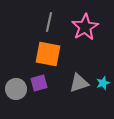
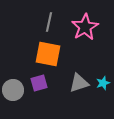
gray circle: moved 3 px left, 1 px down
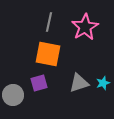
gray circle: moved 5 px down
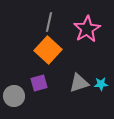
pink star: moved 2 px right, 2 px down
orange square: moved 4 px up; rotated 32 degrees clockwise
cyan star: moved 2 px left, 1 px down; rotated 16 degrees clockwise
gray circle: moved 1 px right, 1 px down
